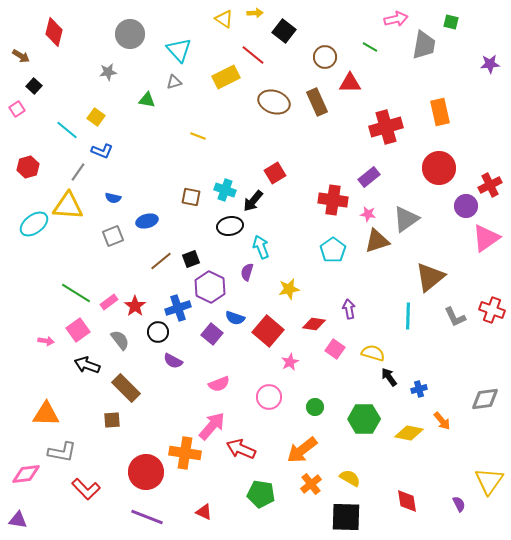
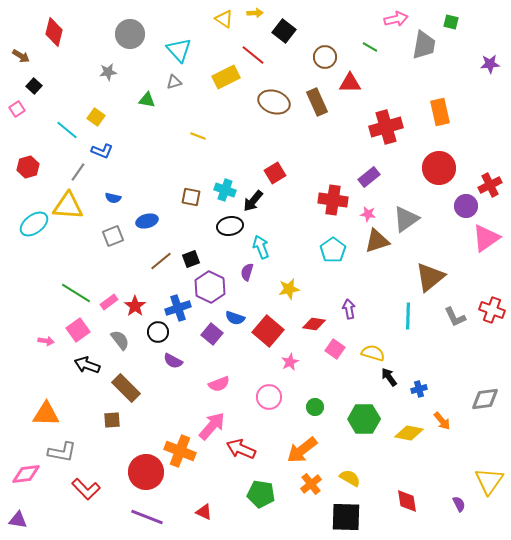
orange cross at (185, 453): moved 5 px left, 2 px up; rotated 12 degrees clockwise
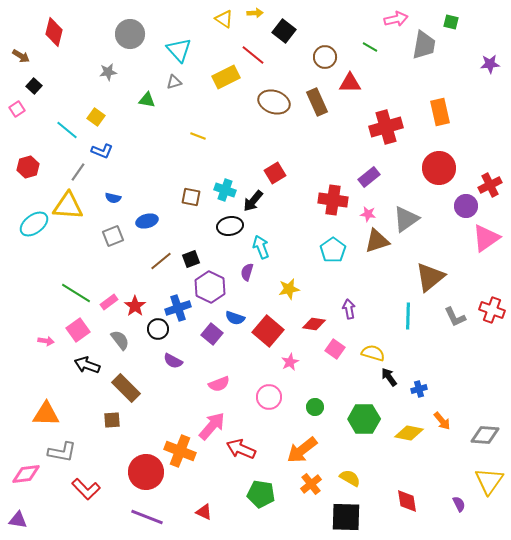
black circle at (158, 332): moved 3 px up
gray diamond at (485, 399): moved 36 px down; rotated 12 degrees clockwise
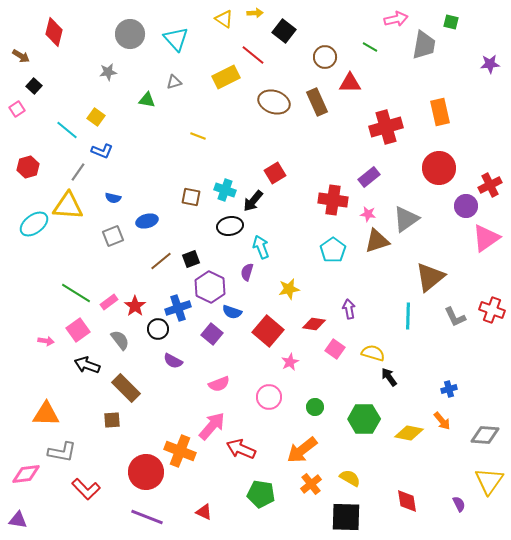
cyan triangle at (179, 50): moved 3 px left, 11 px up
blue semicircle at (235, 318): moved 3 px left, 6 px up
blue cross at (419, 389): moved 30 px right
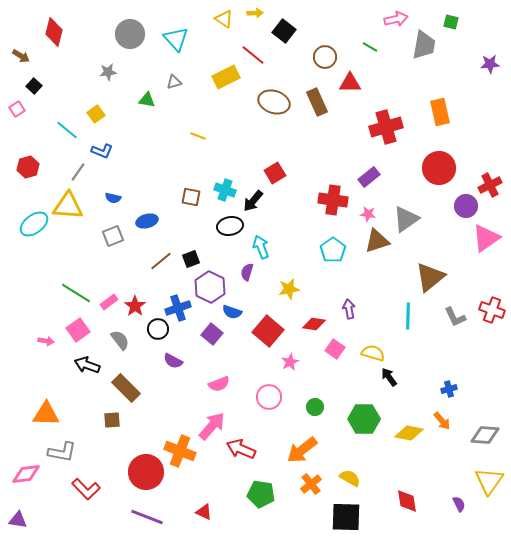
yellow square at (96, 117): moved 3 px up; rotated 18 degrees clockwise
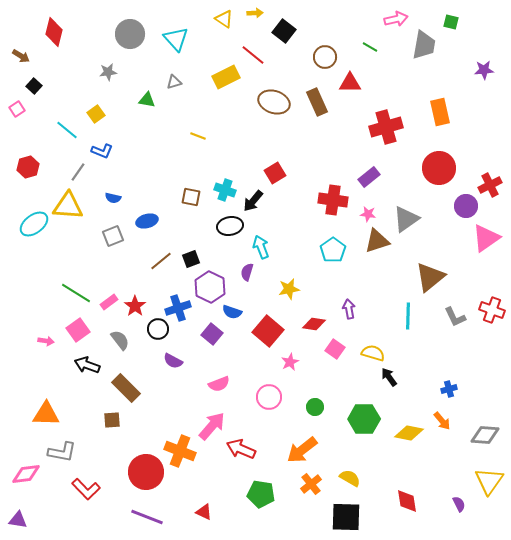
purple star at (490, 64): moved 6 px left, 6 px down
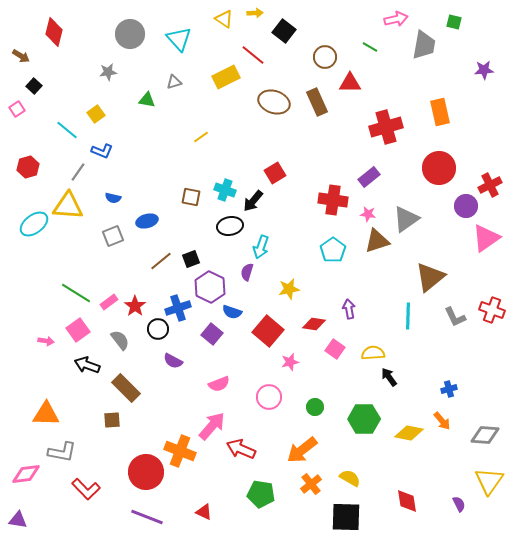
green square at (451, 22): moved 3 px right
cyan triangle at (176, 39): moved 3 px right
yellow line at (198, 136): moved 3 px right, 1 px down; rotated 56 degrees counterclockwise
cyan arrow at (261, 247): rotated 140 degrees counterclockwise
yellow semicircle at (373, 353): rotated 20 degrees counterclockwise
pink star at (290, 362): rotated 12 degrees clockwise
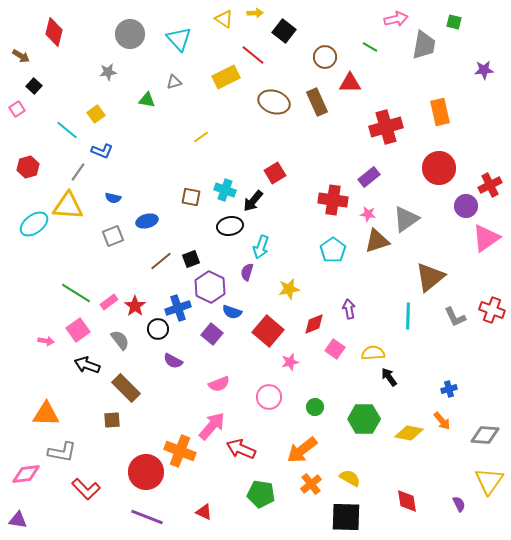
red diamond at (314, 324): rotated 30 degrees counterclockwise
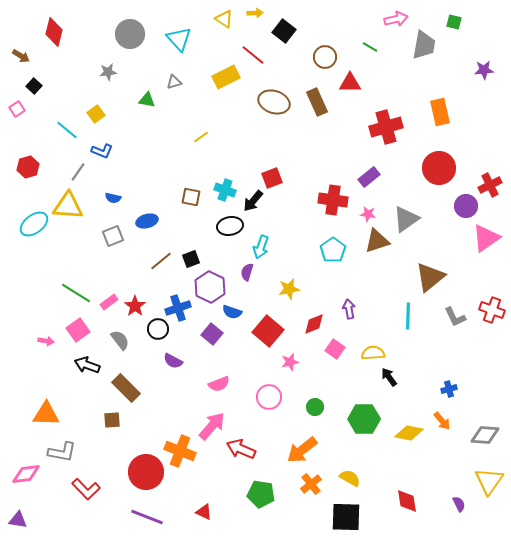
red square at (275, 173): moved 3 px left, 5 px down; rotated 10 degrees clockwise
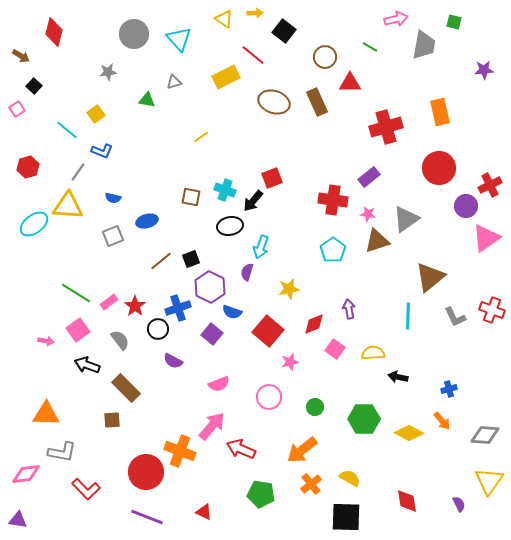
gray circle at (130, 34): moved 4 px right
black arrow at (389, 377): moved 9 px right; rotated 42 degrees counterclockwise
yellow diamond at (409, 433): rotated 16 degrees clockwise
